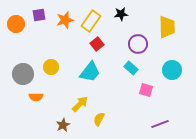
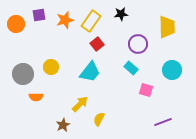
purple line: moved 3 px right, 2 px up
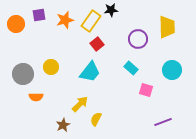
black star: moved 10 px left, 4 px up
purple circle: moved 5 px up
yellow semicircle: moved 3 px left
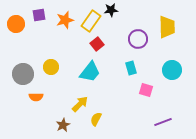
cyan rectangle: rotated 32 degrees clockwise
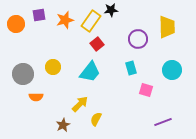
yellow circle: moved 2 px right
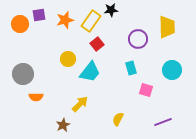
orange circle: moved 4 px right
yellow circle: moved 15 px right, 8 px up
yellow semicircle: moved 22 px right
